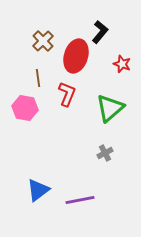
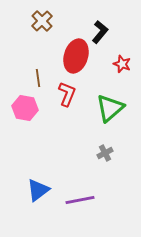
brown cross: moved 1 px left, 20 px up
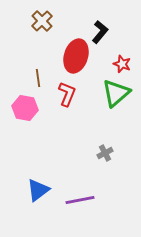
green triangle: moved 6 px right, 15 px up
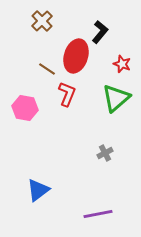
brown line: moved 9 px right, 9 px up; rotated 48 degrees counterclockwise
green triangle: moved 5 px down
purple line: moved 18 px right, 14 px down
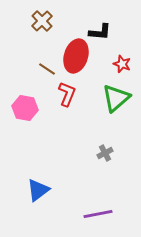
black L-shape: rotated 55 degrees clockwise
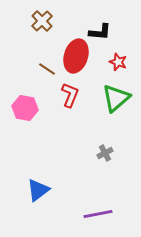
red star: moved 4 px left, 2 px up
red L-shape: moved 3 px right, 1 px down
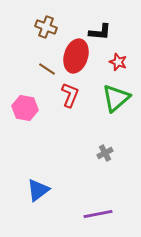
brown cross: moved 4 px right, 6 px down; rotated 25 degrees counterclockwise
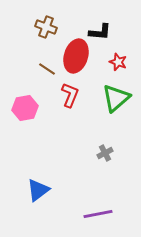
pink hexagon: rotated 20 degrees counterclockwise
